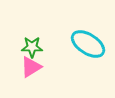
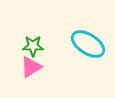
green star: moved 1 px right, 1 px up
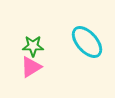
cyan ellipse: moved 1 px left, 2 px up; rotated 16 degrees clockwise
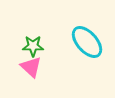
pink triangle: rotated 45 degrees counterclockwise
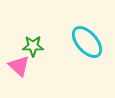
pink triangle: moved 12 px left, 1 px up
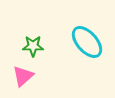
pink triangle: moved 4 px right, 10 px down; rotated 35 degrees clockwise
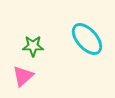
cyan ellipse: moved 3 px up
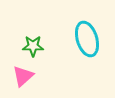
cyan ellipse: rotated 24 degrees clockwise
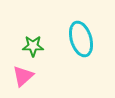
cyan ellipse: moved 6 px left
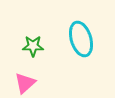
pink triangle: moved 2 px right, 7 px down
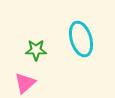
green star: moved 3 px right, 4 px down
